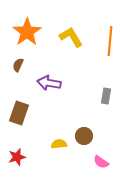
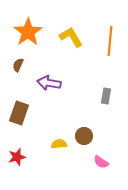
orange star: moved 1 px right
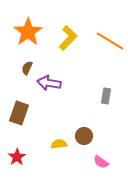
yellow L-shape: moved 3 px left, 1 px down; rotated 75 degrees clockwise
orange line: rotated 64 degrees counterclockwise
brown semicircle: moved 9 px right, 3 px down
red star: rotated 18 degrees counterclockwise
